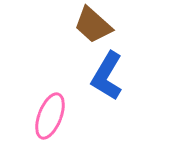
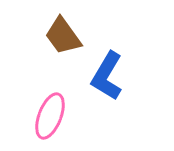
brown trapezoid: moved 30 px left, 11 px down; rotated 12 degrees clockwise
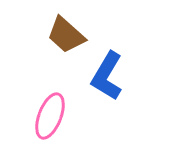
brown trapezoid: moved 3 px right, 1 px up; rotated 12 degrees counterclockwise
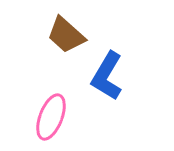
pink ellipse: moved 1 px right, 1 px down
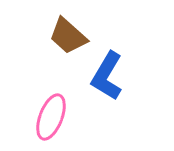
brown trapezoid: moved 2 px right, 1 px down
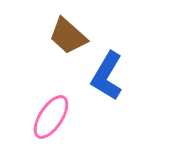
pink ellipse: rotated 12 degrees clockwise
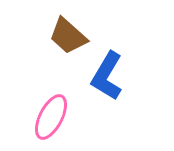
pink ellipse: rotated 6 degrees counterclockwise
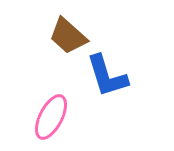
blue L-shape: rotated 48 degrees counterclockwise
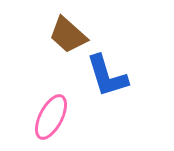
brown trapezoid: moved 1 px up
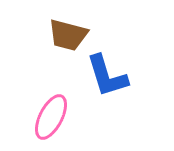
brown trapezoid: rotated 27 degrees counterclockwise
